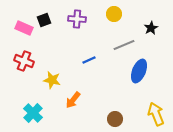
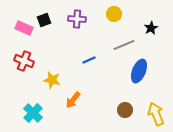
brown circle: moved 10 px right, 9 px up
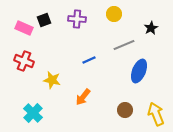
orange arrow: moved 10 px right, 3 px up
